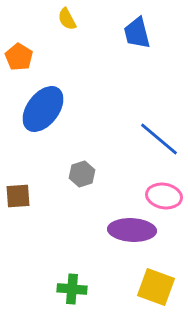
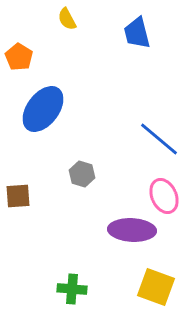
gray hexagon: rotated 25 degrees counterclockwise
pink ellipse: rotated 56 degrees clockwise
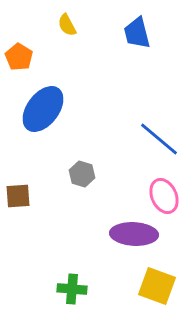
yellow semicircle: moved 6 px down
purple ellipse: moved 2 px right, 4 px down
yellow square: moved 1 px right, 1 px up
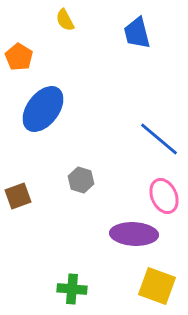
yellow semicircle: moved 2 px left, 5 px up
gray hexagon: moved 1 px left, 6 px down
brown square: rotated 16 degrees counterclockwise
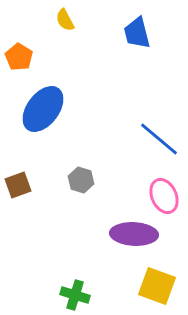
brown square: moved 11 px up
green cross: moved 3 px right, 6 px down; rotated 12 degrees clockwise
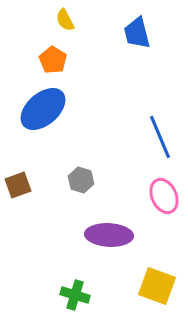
orange pentagon: moved 34 px right, 3 px down
blue ellipse: rotated 12 degrees clockwise
blue line: moved 1 px right, 2 px up; rotated 27 degrees clockwise
purple ellipse: moved 25 px left, 1 px down
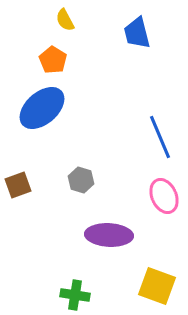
blue ellipse: moved 1 px left, 1 px up
green cross: rotated 8 degrees counterclockwise
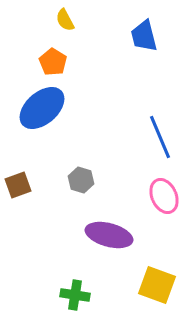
blue trapezoid: moved 7 px right, 3 px down
orange pentagon: moved 2 px down
purple ellipse: rotated 12 degrees clockwise
yellow square: moved 1 px up
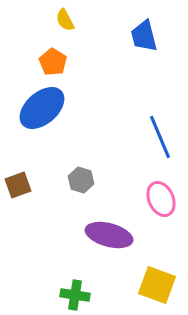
pink ellipse: moved 3 px left, 3 px down
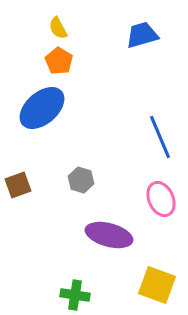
yellow semicircle: moved 7 px left, 8 px down
blue trapezoid: moved 2 px left, 1 px up; rotated 88 degrees clockwise
orange pentagon: moved 6 px right, 1 px up
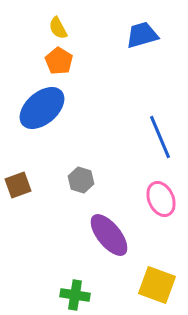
purple ellipse: rotated 36 degrees clockwise
